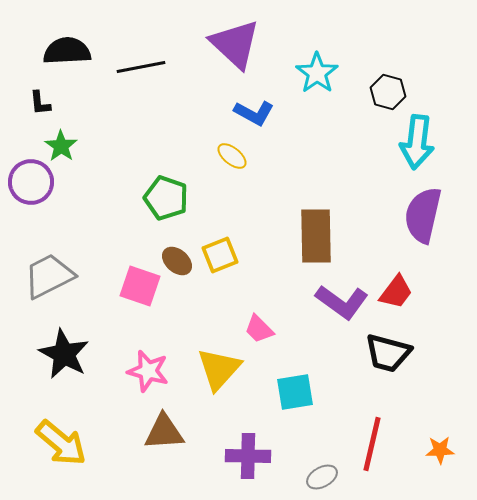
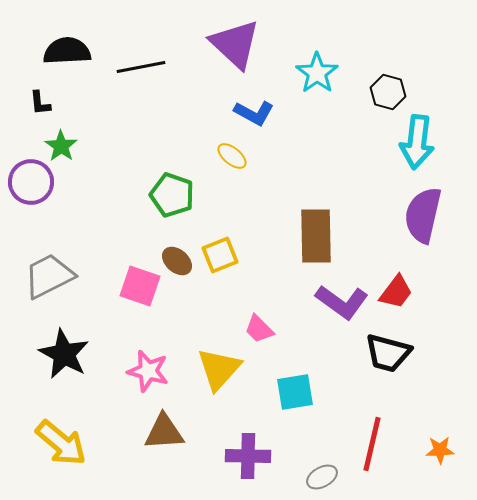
green pentagon: moved 6 px right, 3 px up
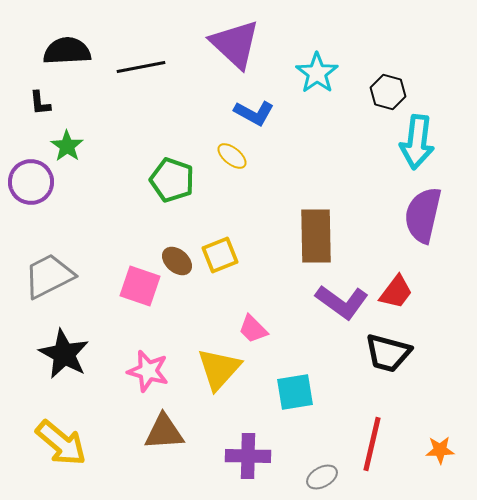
green star: moved 6 px right
green pentagon: moved 15 px up
pink trapezoid: moved 6 px left
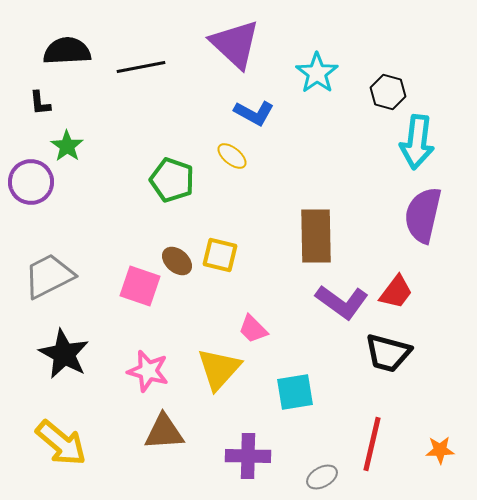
yellow square: rotated 36 degrees clockwise
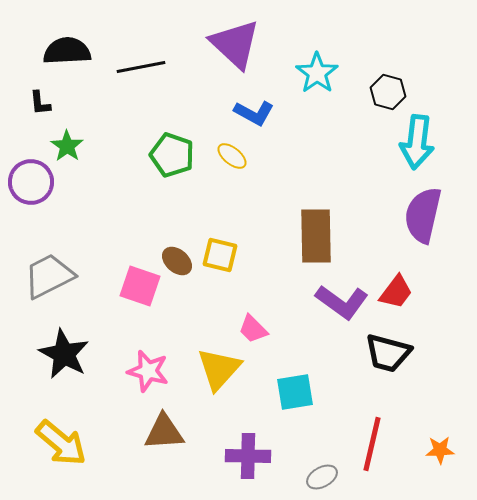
green pentagon: moved 25 px up
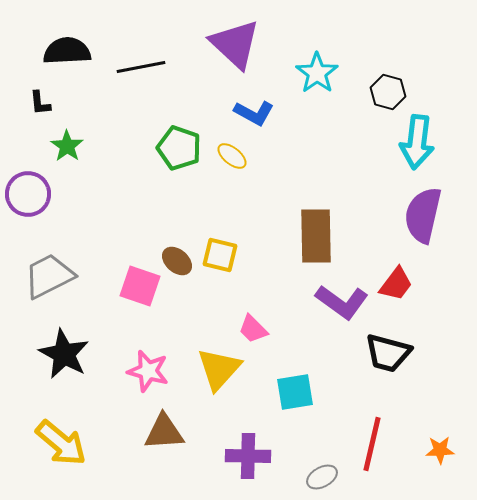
green pentagon: moved 7 px right, 7 px up
purple circle: moved 3 px left, 12 px down
red trapezoid: moved 8 px up
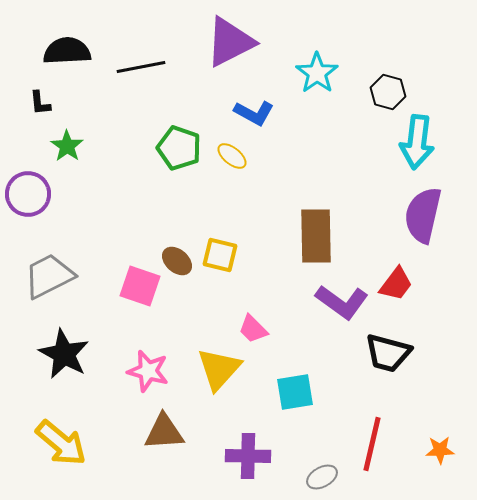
purple triangle: moved 5 px left, 2 px up; rotated 50 degrees clockwise
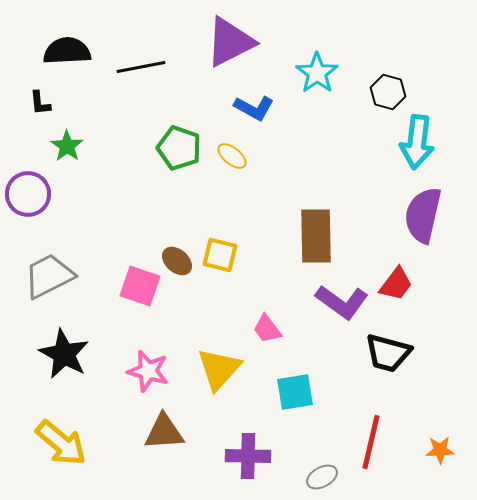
blue L-shape: moved 5 px up
pink trapezoid: moved 14 px right; rotated 8 degrees clockwise
red line: moved 1 px left, 2 px up
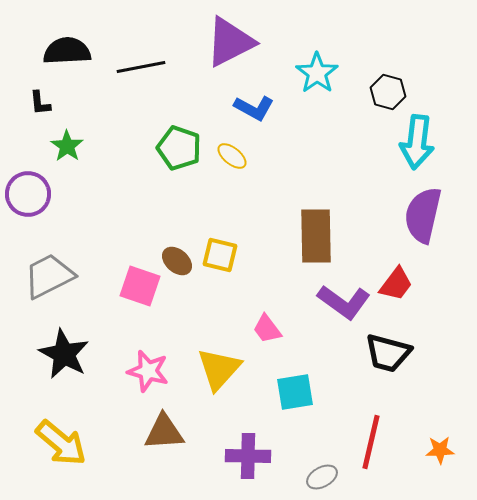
purple L-shape: moved 2 px right
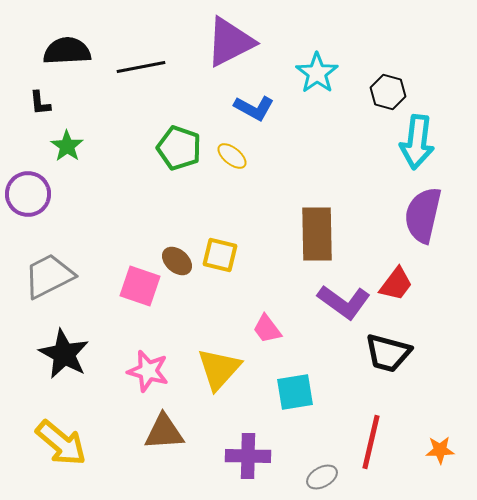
brown rectangle: moved 1 px right, 2 px up
